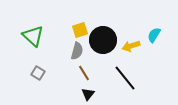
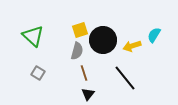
yellow arrow: moved 1 px right
brown line: rotated 14 degrees clockwise
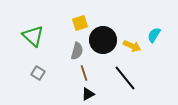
yellow square: moved 7 px up
yellow arrow: rotated 138 degrees counterclockwise
black triangle: rotated 24 degrees clockwise
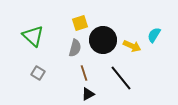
gray semicircle: moved 2 px left, 3 px up
black line: moved 4 px left
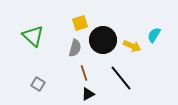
gray square: moved 11 px down
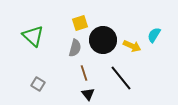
black triangle: rotated 40 degrees counterclockwise
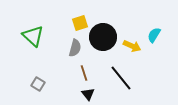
black circle: moved 3 px up
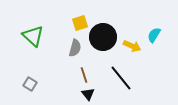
brown line: moved 2 px down
gray square: moved 8 px left
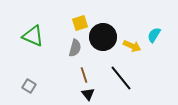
green triangle: rotated 20 degrees counterclockwise
gray square: moved 1 px left, 2 px down
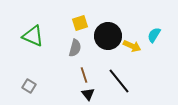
black circle: moved 5 px right, 1 px up
black line: moved 2 px left, 3 px down
